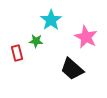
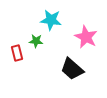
cyan star: rotated 30 degrees counterclockwise
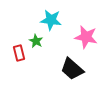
pink star: rotated 15 degrees counterclockwise
green star: rotated 24 degrees clockwise
red rectangle: moved 2 px right
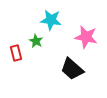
red rectangle: moved 3 px left
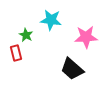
pink star: rotated 15 degrees counterclockwise
green star: moved 10 px left, 6 px up
